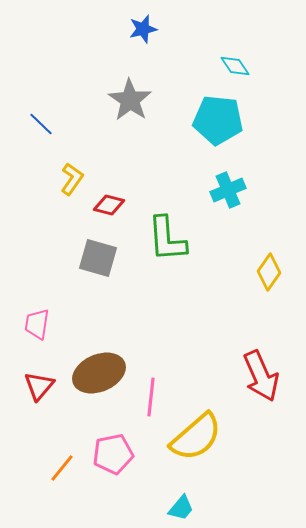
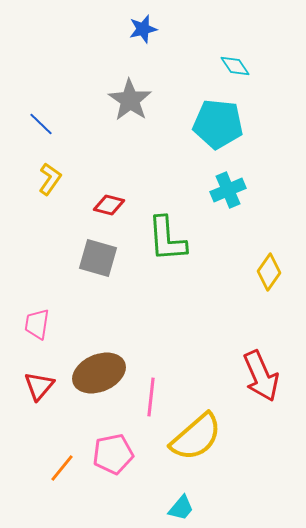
cyan pentagon: moved 4 px down
yellow L-shape: moved 22 px left
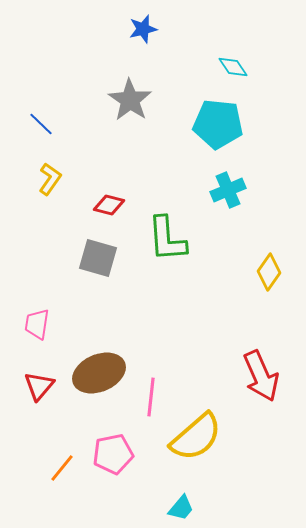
cyan diamond: moved 2 px left, 1 px down
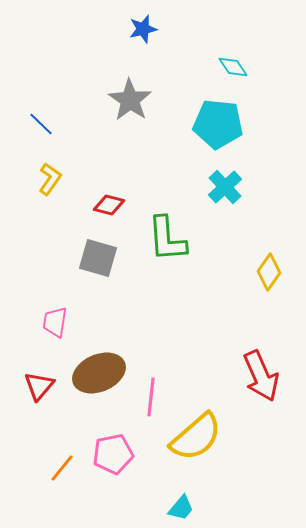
cyan cross: moved 3 px left, 3 px up; rotated 20 degrees counterclockwise
pink trapezoid: moved 18 px right, 2 px up
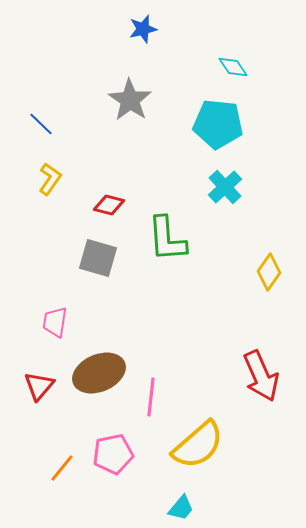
yellow semicircle: moved 2 px right, 8 px down
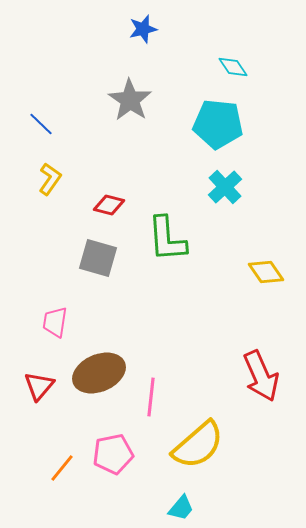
yellow diamond: moved 3 px left; rotated 69 degrees counterclockwise
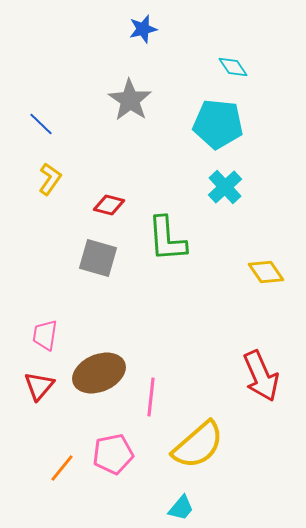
pink trapezoid: moved 10 px left, 13 px down
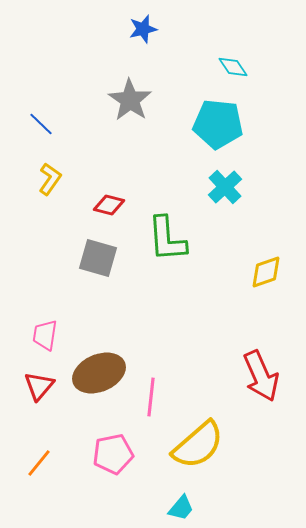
yellow diamond: rotated 75 degrees counterclockwise
orange line: moved 23 px left, 5 px up
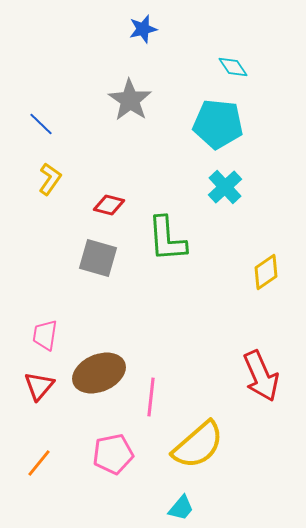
yellow diamond: rotated 15 degrees counterclockwise
